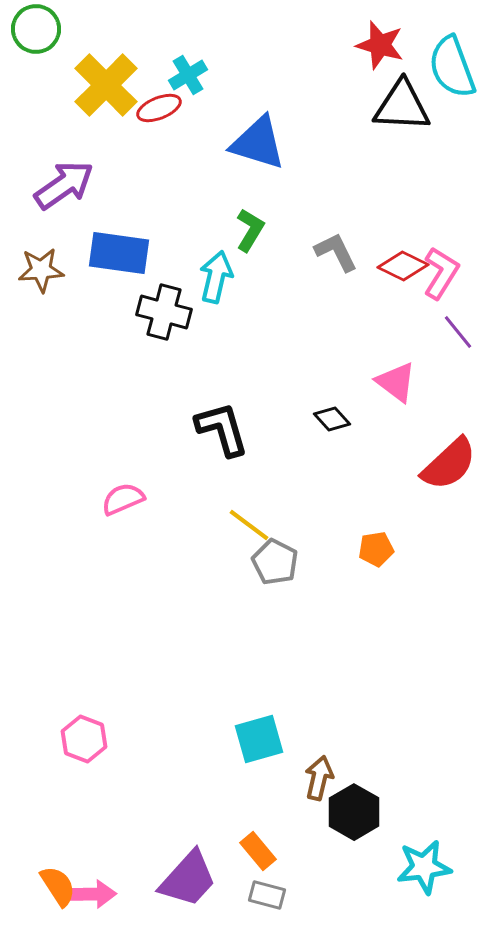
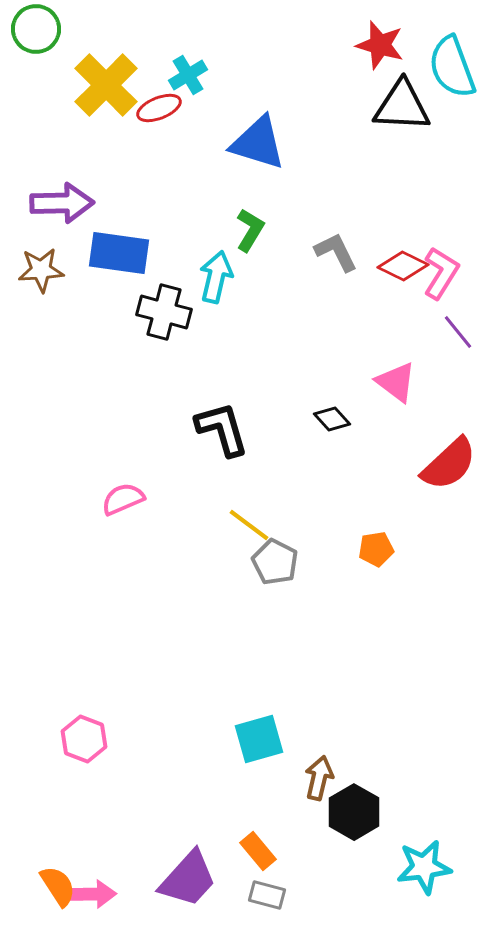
purple arrow: moved 2 px left, 18 px down; rotated 34 degrees clockwise
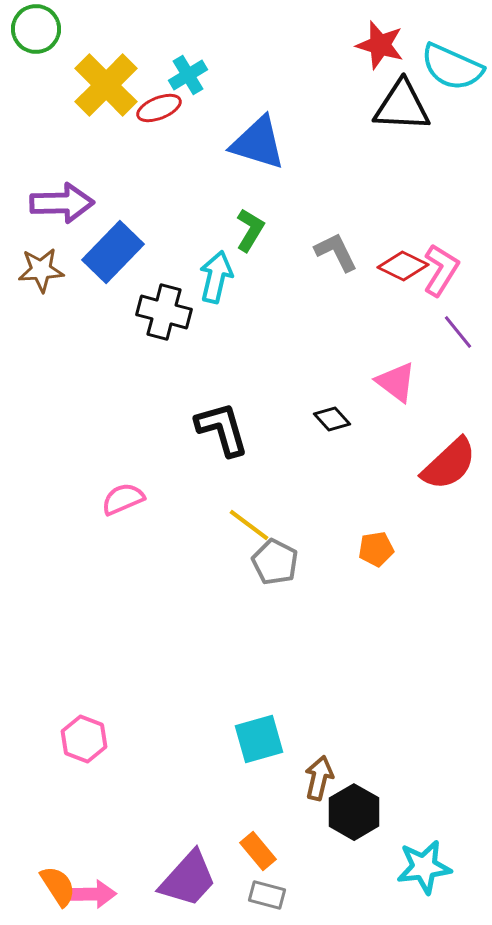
cyan semicircle: rotated 46 degrees counterclockwise
blue rectangle: moved 6 px left, 1 px up; rotated 54 degrees counterclockwise
pink L-shape: moved 3 px up
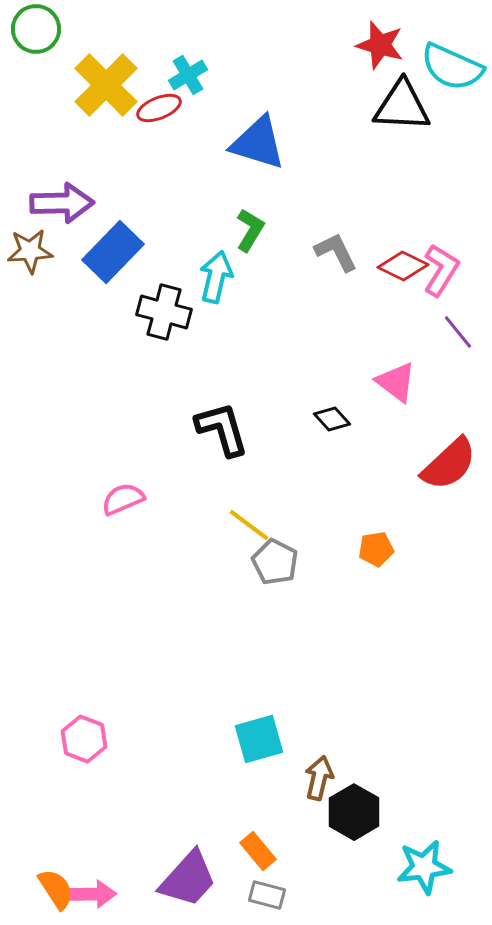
brown star: moved 11 px left, 19 px up
orange semicircle: moved 2 px left, 3 px down
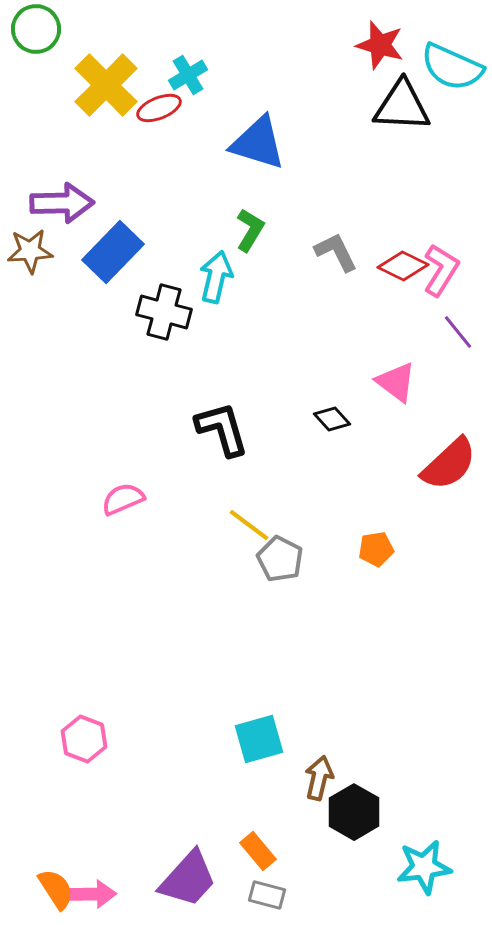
gray pentagon: moved 5 px right, 3 px up
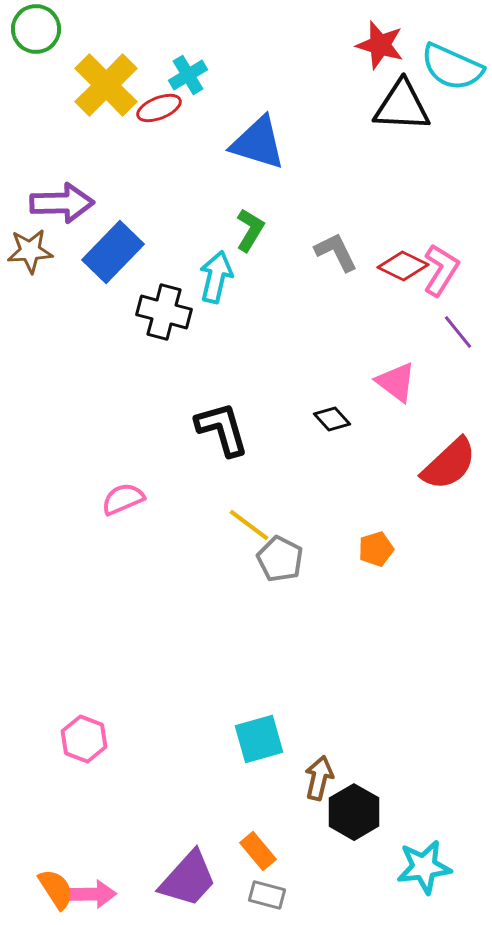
orange pentagon: rotated 8 degrees counterclockwise
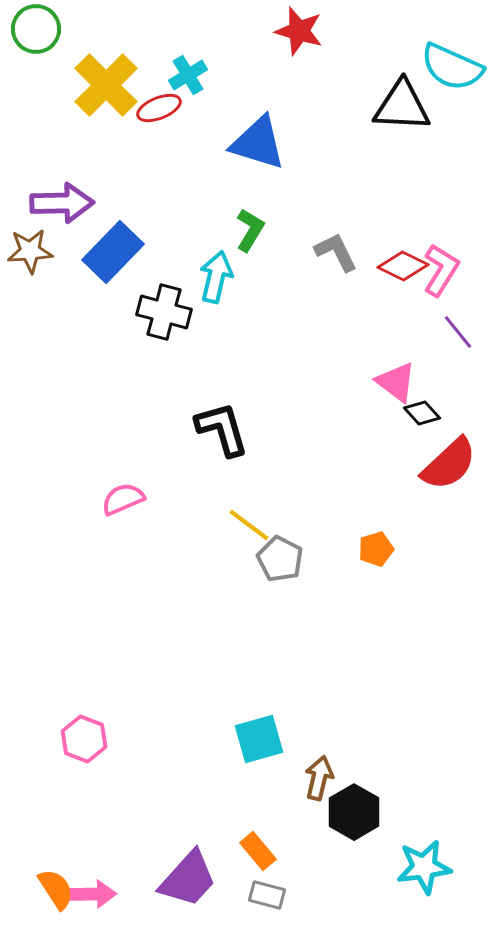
red star: moved 81 px left, 14 px up
black diamond: moved 90 px right, 6 px up
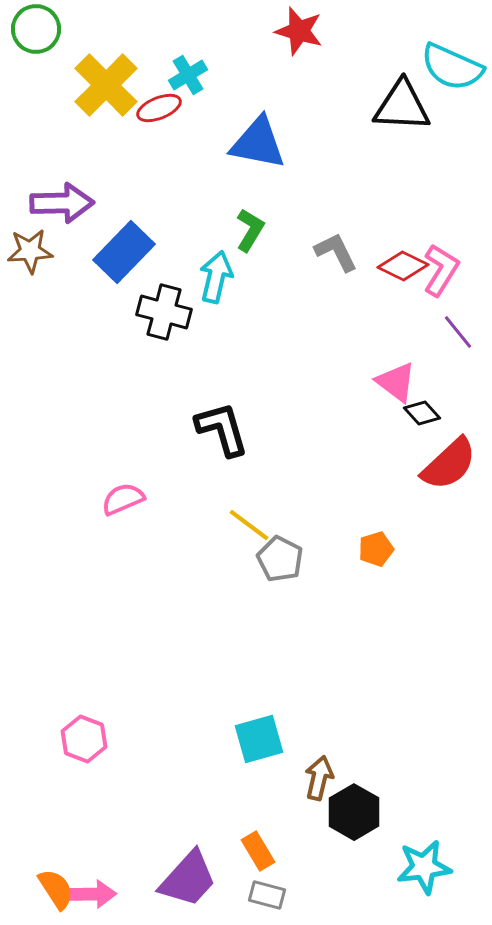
blue triangle: rotated 6 degrees counterclockwise
blue rectangle: moved 11 px right
orange rectangle: rotated 9 degrees clockwise
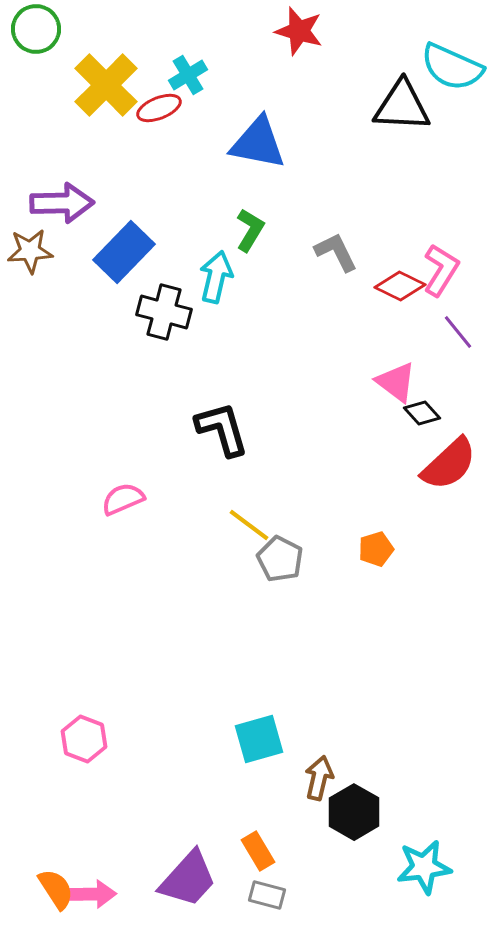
red diamond: moved 3 px left, 20 px down
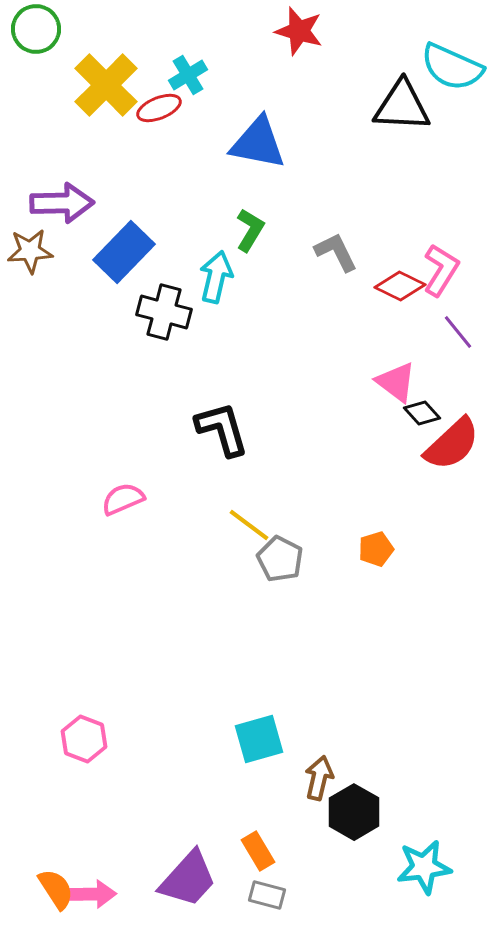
red semicircle: moved 3 px right, 20 px up
